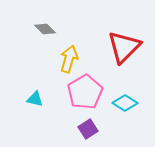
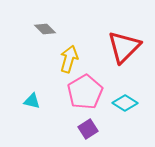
cyan triangle: moved 3 px left, 2 px down
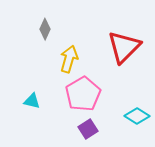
gray diamond: rotated 70 degrees clockwise
pink pentagon: moved 2 px left, 2 px down
cyan diamond: moved 12 px right, 13 px down
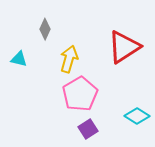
red triangle: rotated 12 degrees clockwise
pink pentagon: moved 3 px left
cyan triangle: moved 13 px left, 42 px up
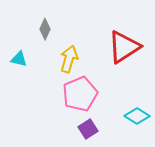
pink pentagon: rotated 8 degrees clockwise
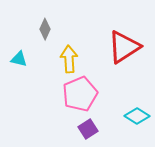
yellow arrow: rotated 20 degrees counterclockwise
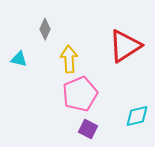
red triangle: moved 1 px right, 1 px up
cyan diamond: rotated 45 degrees counterclockwise
purple square: rotated 30 degrees counterclockwise
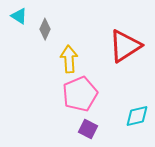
cyan triangle: moved 43 px up; rotated 18 degrees clockwise
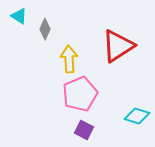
red triangle: moved 7 px left
cyan diamond: rotated 30 degrees clockwise
purple square: moved 4 px left, 1 px down
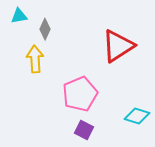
cyan triangle: rotated 42 degrees counterclockwise
yellow arrow: moved 34 px left
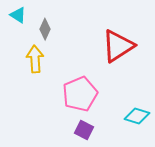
cyan triangle: moved 1 px left, 1 px up; rotated 42 degrees clockwise
